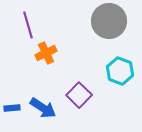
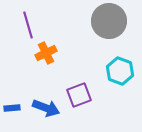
purple square: rotated 25 degrees clockwise
blue arrow: moved 3 px right; rotated 12 degrees counterclockwise
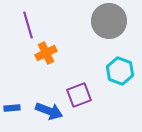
blue arrow: moved 3 px right, 3 px down
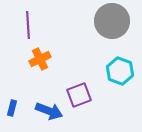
gray circle: moved 3 px right
purple line: rotated 12 degrees clockwise
orange cross: moved 6 px left, 6 px down
blue rectangle: rotated 70 degrees counterclockwise
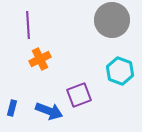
gray circle: moved 1 px up
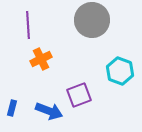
gray circle: moved 20 px left
orange cross: moved 1 px right
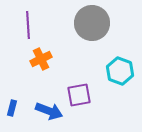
gray circle: moved 3 px down
purple square: rotated 10 degrees clockwise
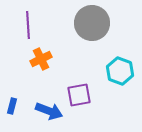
blue rectangle: moved 2 px up
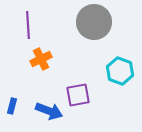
gray circle: moved 2 px right, 1 px up
purple square: moved 1 px left
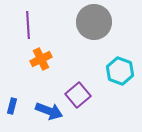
purple square: rotated 30 degrees counterclockwise
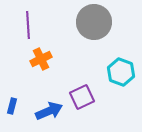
cyan hexagon: moved 1 px right, 1 px down
purple square: moved 4 px right, 2 px down; rotated 15 degrees clockwise
blue arrow: rotated 44 degrees counterclockwise
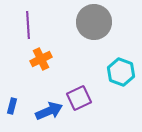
purple square: moved 3 px left, 1 px down
